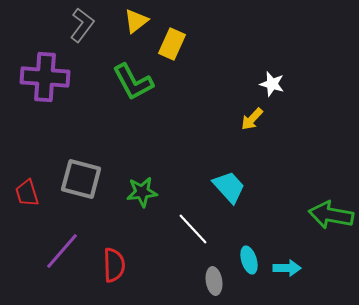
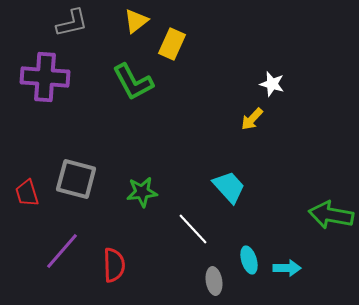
gray L-shape: moved 10 px left, 2 px up; rotated 40 degrees clockwise
gray square: moved 5 px left
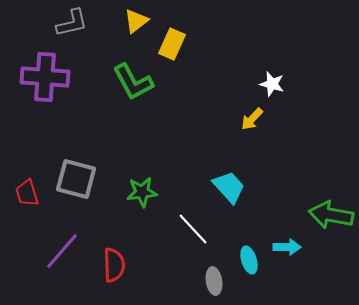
cyan arrow: moved 21 px up
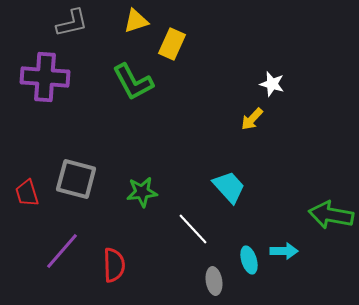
yellow triangle: rotated 20 degrees clockwise
cyan arrow: moved 3 px left, 4 px down
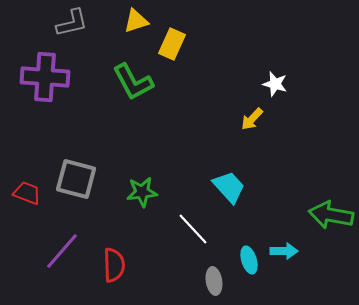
white star: moved 3 px right
red trapezoid: rotated 128 degrees clockwise
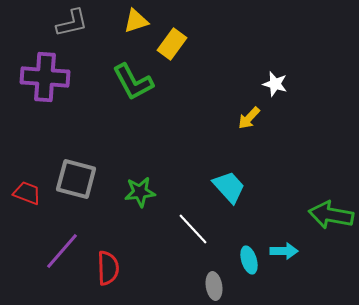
yellow rectangle: rotated 12 degrees clockwise
yellow arrow: moved 3 px left, 1 px up
green star: moved 2 px left
red semicircle: moved 6 px left, 3 px down
gray ellipse: moved 5 px down
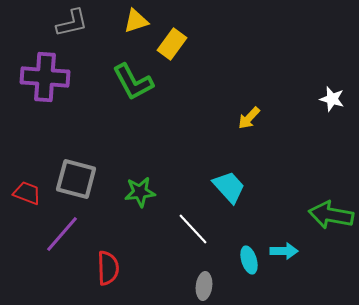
white star: moved 57 px right, 15 px down
purple line: moved 17 px up
gray ellipse: moved 10 px left; rotated 16 degrees clockwise
